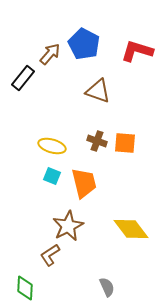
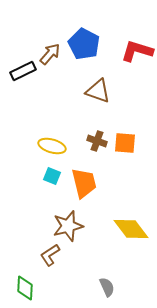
black rectangle: moved 7 px up; rotated 25 degrees clockwise
brown star: rotated 12 degrees clockwise
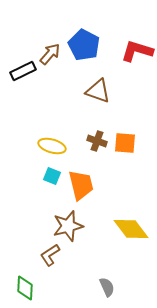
blue pentagon: moved 1 px down
orange trapezoid: moved 3 px left, 2 px down
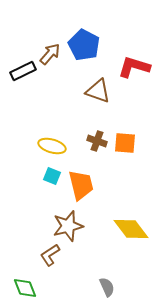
red L-shape: moved 3 px left, 16 px down
green diamond: rotated 25 degrees counterclockwise
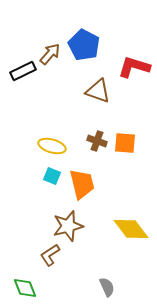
orange trapezoid: moved 1 px right, 1 px up
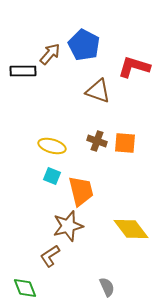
black rectangle: rotated 25 degrees clockwise
orange trapezoid: moved 1 px left, 7 px down
brown L-shape: moved 1 px down
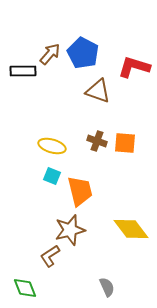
blue pentagon: moved 1 px left, 8 px down
orange trapezoid: moved 1 px left
brown star: moved 2 px right, 4 px down
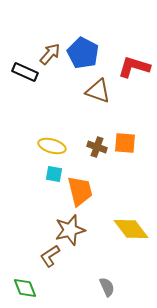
black rectangle: moved 2 px right, 1 px down; rotated 25 degrees clockwise
brown cross: moved 6 px down
cyan square: moved 2 px right, 2 px up; rotated 12 degrees counterclockwise
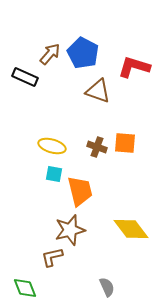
black rectangle: moved 5 px down
brown L-shape: moved 2 px right, 1 px down; rotated 20 degrees clockwise
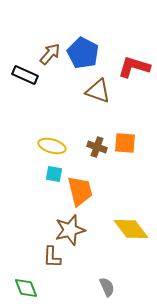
black rectangle: moved 2 px up
brown L-shape: rotated 75 degrees counterclockwise
green diamond: moved 1 px right
